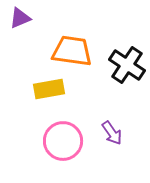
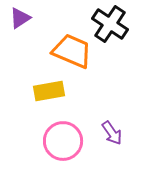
purple triangle: rotated 10 degrees counterclockwise
orange trapezoid: rotated 15 degrees clockwise
black cross: moved 17 px left, 41 px up
yellow rectangle: moved 2 px down
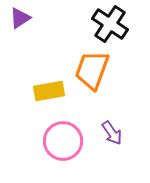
orange trapezoid: moved 20 px right, 19 px down; rotated 93 degrees counterclockwise
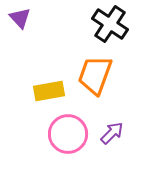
purple triangle: rotated 40 degrees counterclockwise
orange trapezoid: moved 3 px right, 5 px down
purple arrow: rotated 100 degrees counterclockwise
pink circle: moved 5 px right, 7 px up
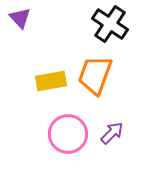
yellow rectangle: moved 2 px right, 10 px up
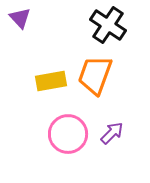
black cross: moved 2 px left, 1 px down
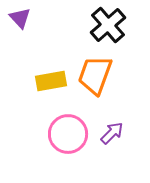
black cross: rotated 15 degrees clockwise
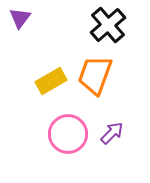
purple triangle: rotated 20 degrees clockwise
yellow rectangle: rotated 20 degrees counterclockwise
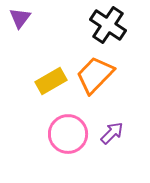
black cross: rotated 15 degrees counterclockwise
orange trapezoid: rotated 24 degrees clockwise
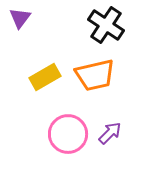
black cross: moved 2 px left
orange trapezoid: rotated 147 degrees counterclockwise
yellow rectangle: moved 6 px left, 4 px up
purple arrow: moved 2 px left
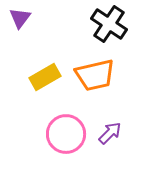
black cross: moved 3 px right, 1 px up
pink circle: moved 2 px left
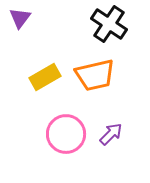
purple arrow: moved 1 px right, 1 px down
